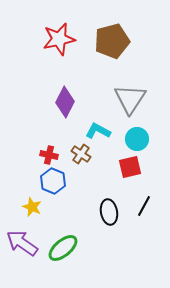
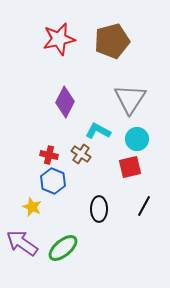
black ellipse: moved 10 px left, 3 px up; rotated 10 degrees clockwise
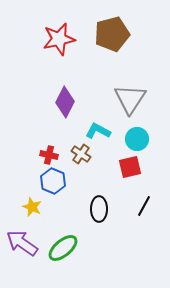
brown pentagon: moved 7 px up
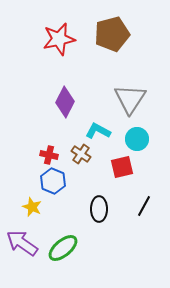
red square: moved 8 px left
